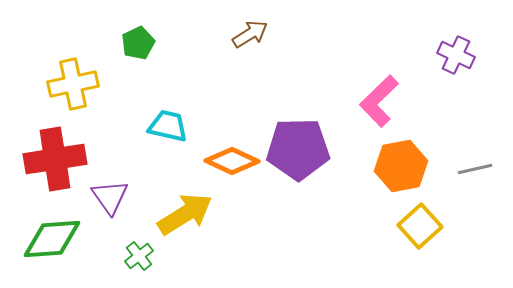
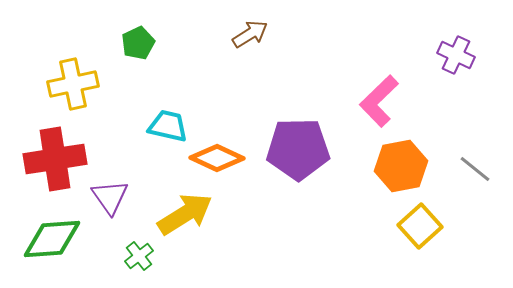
orange diamond: moved 15 px left, 3 px up
gray line: rotated 52 degrees clockwise
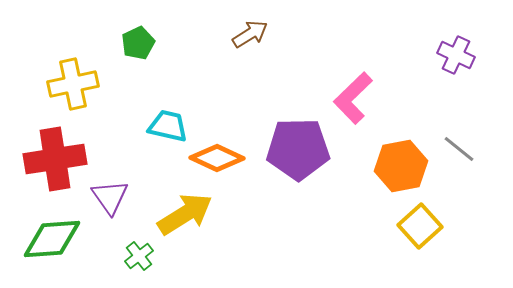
pink L-shape: moved 26 px left, 3 px up
gray line: moved 16 px left, 20 px up
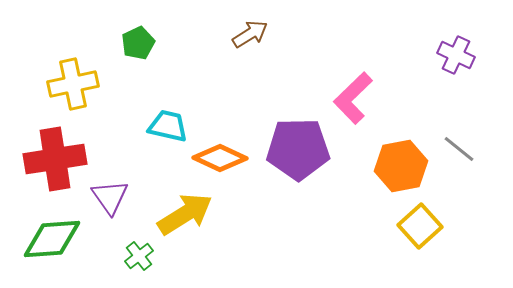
orange diamond: moved 3 px right
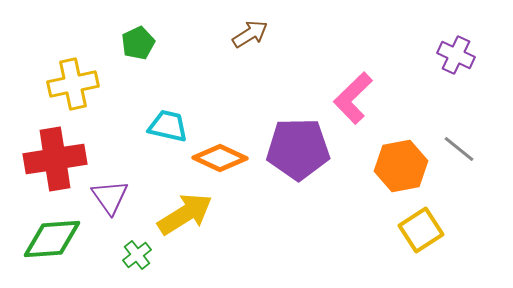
yellow square: moved 1 px right, 4 px down; rotated 9 degrees clockwise
green cross: moved 2 px left, 1 px up
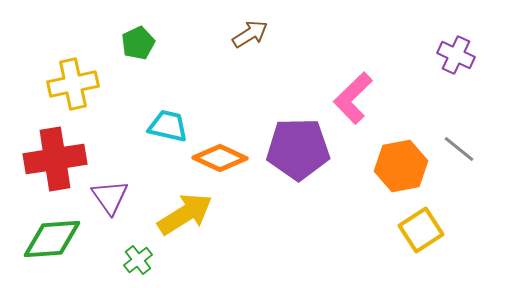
green cross: moved 1 px right, 5 px down
